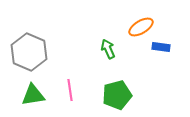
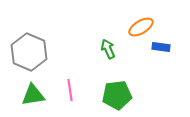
green pentagon: rotated 8 degrees clockwise
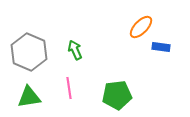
orange ellipse: rotated 15 degrees counterclockwise
green arrow: moved 33 px left, 1 px down
pink line: moved 1 px left, 2 px up
green triangle: moved 4 px left, 2 px down
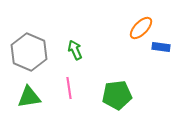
orange ellipse: moved 1 px down
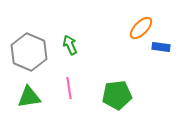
green arrow: moved 5 px left, 5 px up
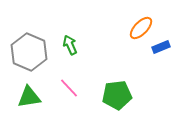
blue rectangle: rotated 30 degrees counterclockwise
pink line: rotated 35 degrees counterclockwise
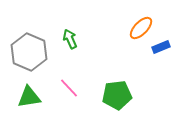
green arrow: moved 6 px up
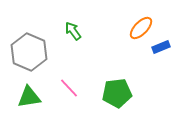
green arrow: moved 3 px right, 8 px up; rotated 12 degrees counterclockwise
green pentagon: moved 2 px up
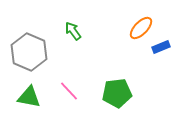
pink line: moved 3 px down
green triangle: rotated 20 degrees clockwise
